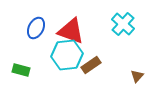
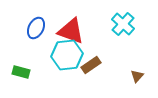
green rectangle: moved 2 px down
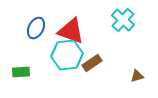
cyan cross: moved 4 px up
brown rectangle: moved 1 px right, 2 px up
green rectangle: rotated 18 degrees counterclockwise
brown triangle: rotated 32 degrees clockwise
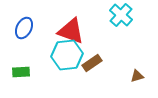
cyan cross: moved 2 px left, 5 px up
blue ellipse: moved 12 px left
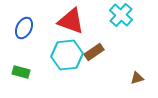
red triangle: moved 10 px up
brown rectangle: moved 2 px right, 11 px up
green rectangle: rotated 18 degrees clockwise
brown triangle: moved 2 px down
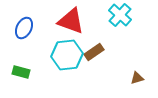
cyan cross: moved 1 px left
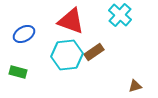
blue ellipse: moved 6 px down; rotated 35 degrees clockwise
green rectangle: moved 3 px left
brown triangle: moved 2 px left, 8 px down
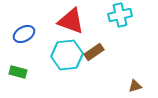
cyan cross: rotated 35 degrees clockwise
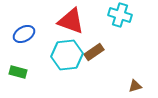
cyan cross: rotated 30 degrees clockwise
